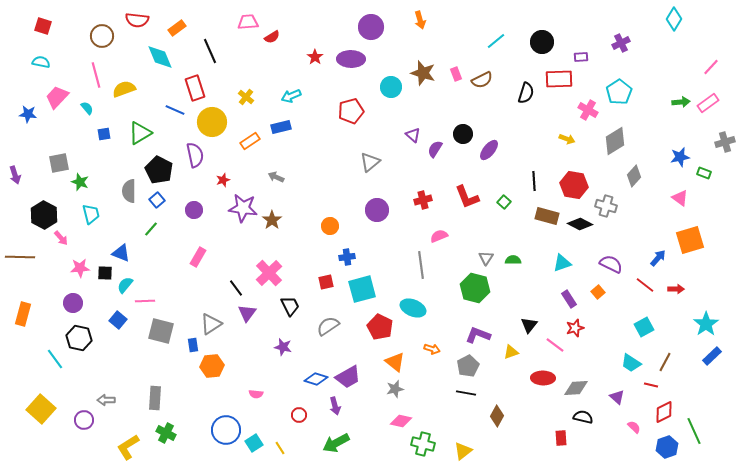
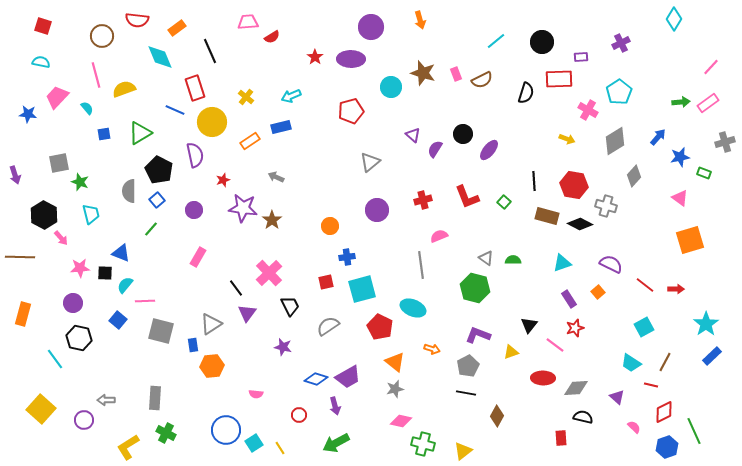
gray triangle at (486, 258): rotated 28 degrees counterclockwise
blue arrow at (658, 258): moved 121 px up
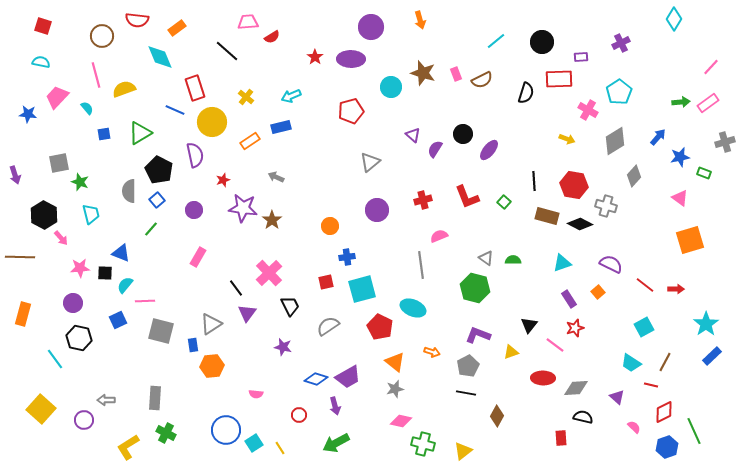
black line at (210, 51): moved 17 px right; rotated 25 degrees counterclockwise
blue square at (118, 320): rotated 24 degrees clockwise
orange arrow at (432, 349): moved 3 px down
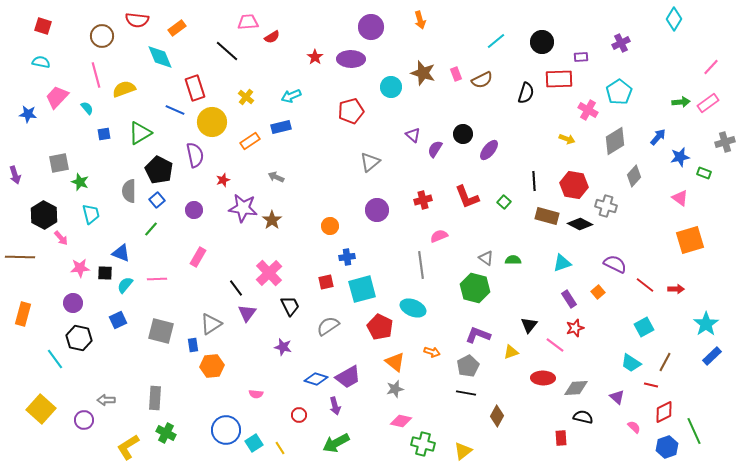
purple semicircle at (611, 264): moved 4 px right
pink line at (145, 301): moved 12 px right, 22 px up
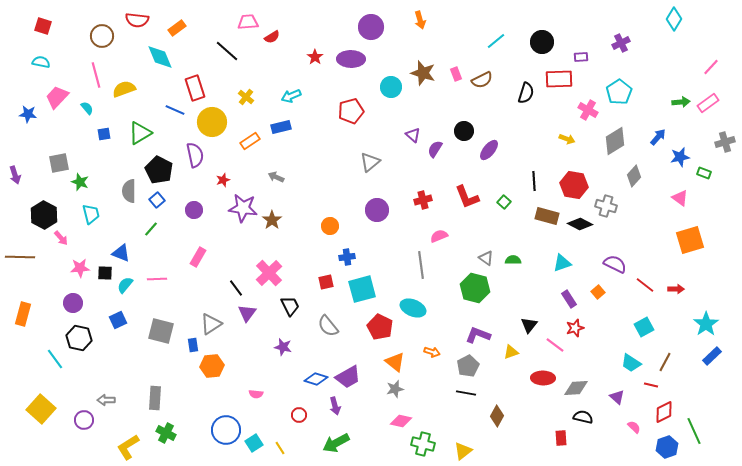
black circle at (463, 134): moved 1 px right, 3 px up
gray semicircle at (328, 326): rotated 95 degrees counterclockwise
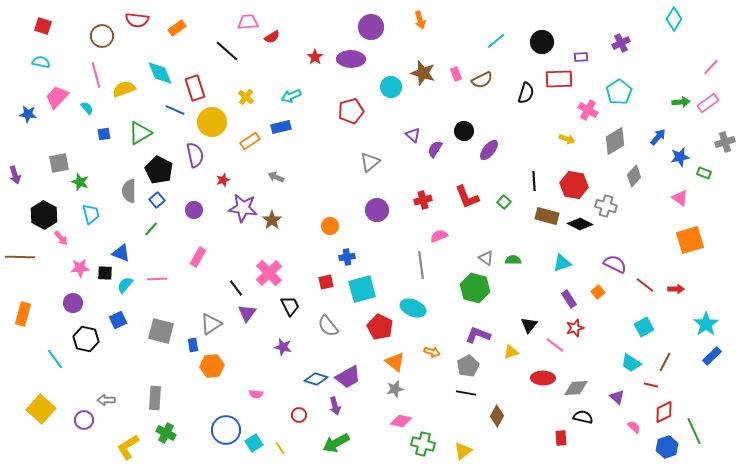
cyan diamond at (160, 57): moved 16 px down
black hexagon at (79, 338): moved 7 px right, 1 px down
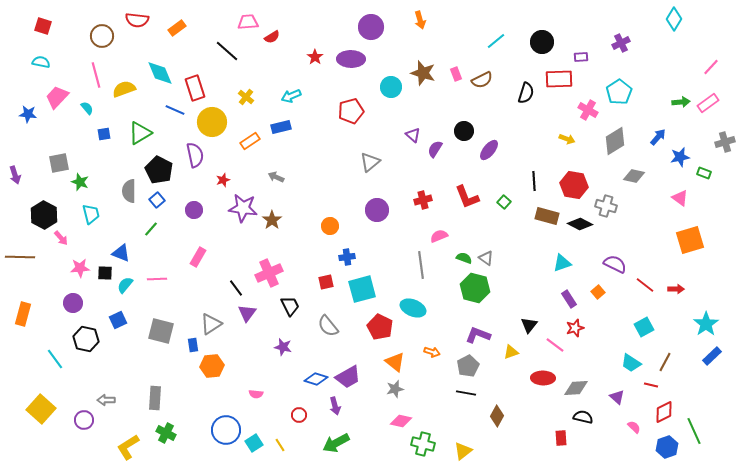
gray diamond at (634, 176): rotated 60 degrees clockwise
green semicircle at (513, 260): moved 49 px left, 2 px up; rotated 21 degrees clockwise
pink cross at (269, 273): rotated 20 degrees clockwise
yellow line at (280, 448): moved 3 px up
